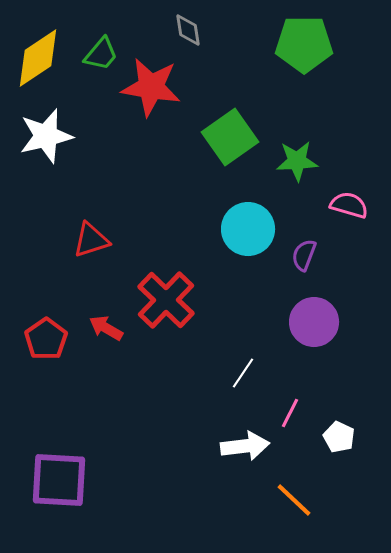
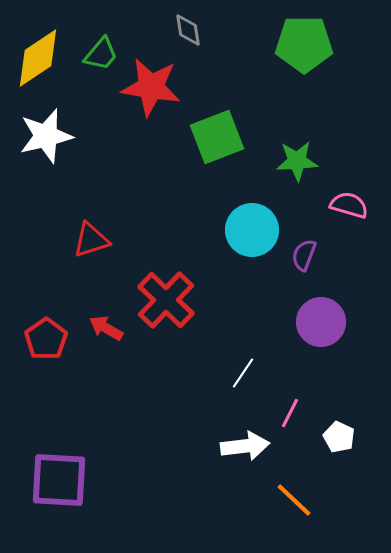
green square: moved 13 px left; rotated 14 degrees clockwise
cyan circle: moved 4 px right, 1 px down
purple circle: moved 7 px right
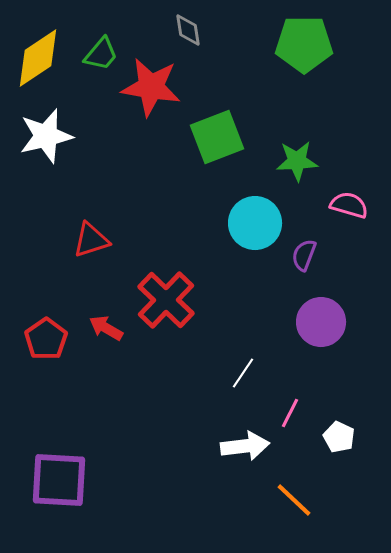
cyan circle: moved 3 px right, 7 px up
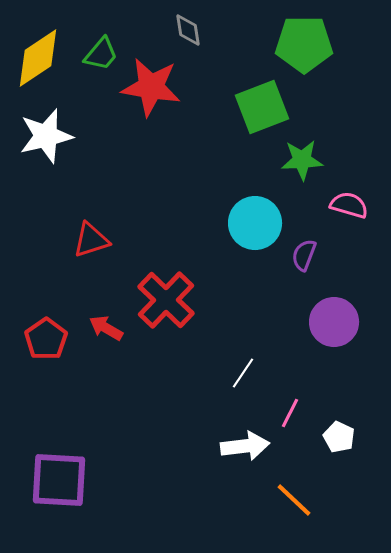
green square: moved 45 px right, 30 px up
green star: moved 5 px right, 1 px up
purple circle: moved 13 px right
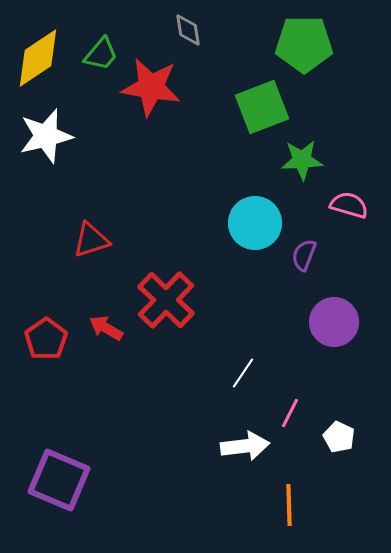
purple square: rotated 20 degrees clockwise
orange line: moved 5 px left, 5 px down; rotated 45 degrees clockwise
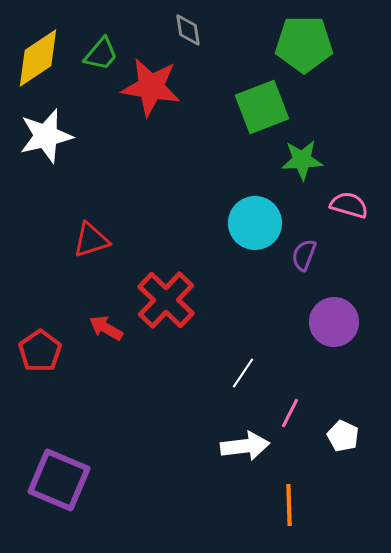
red pentagon: moved 6 px left, 12 px down
white pentagon: moved 4 px right, 1 px up
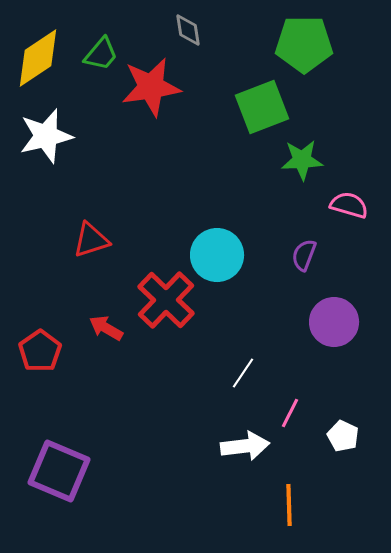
red star: rotated 18 degrees counterclockwise
cyan circle: moved 38 px left, 32 px down
purple square: moved 9 px up
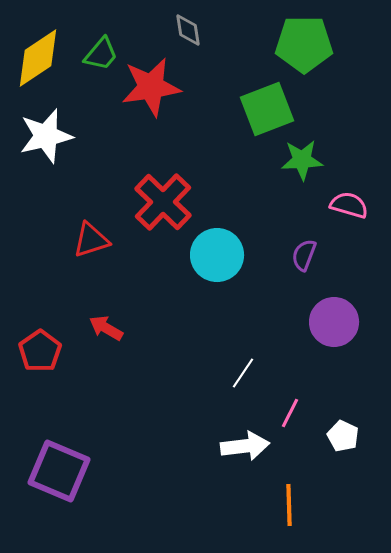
green square: moved 5 px right, 2 px down
red cross: moved 3 px left, 98 px up
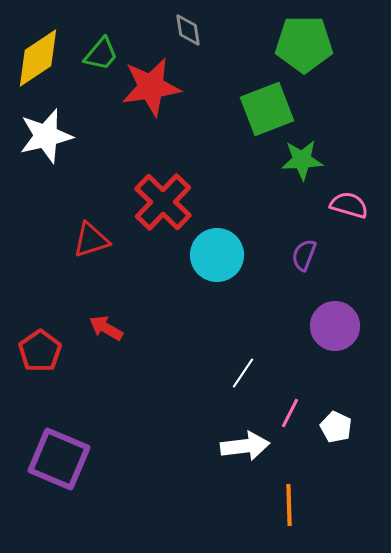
purple circle: moved 1 px right, 4 px down
white pentagon: moved 7 px left, 9 px up
purple square: moved 12 px up
